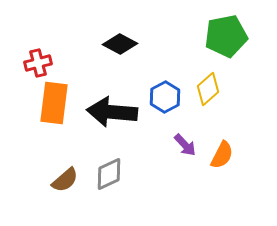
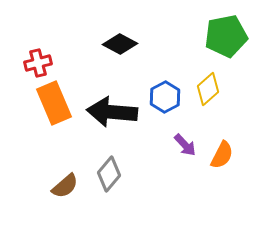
orange rectangle: rotated 30 degrees counterclockwise
gray diamond: rotated 24 degrees counterclockwise
brown semicircle: moved 6 px down
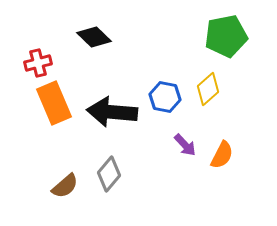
black diamond: moved 26 px left, 7 px up; rotated 16 degrees clockwise
blue hexagon: rotated 20 degrees counterclockwise
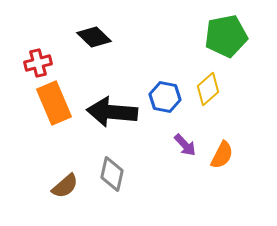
gray diamond: moved 3 px right; rotated 28 degrees counterclockwise
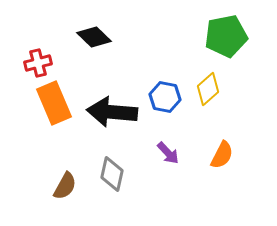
purple arrow: moved 17 px left, 8 px down
brown semicircle: rotated 20 degrees counterclockwise
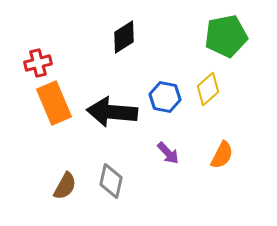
black diamond: moved 30 px right; rotated 76 degrees counterclockwise
gray diamond: moved 1 px left, 7 px down
